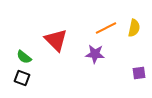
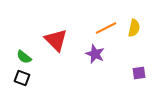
purple star: rotated 18 degrees clockwise
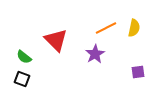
purple star: rotated 18 degrees clockwise
purple square: moved 1 px left, 1 px up
black square: moved 1 px down
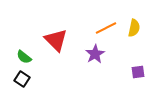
black square: rotated 14 degrees clockwise
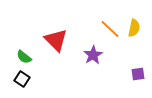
orange line: moved 4 px right, 1 px down; rotated 70 degrees clockwise
purple star: moved 2 px left, 1 px down
purple square: moved 2 px down
